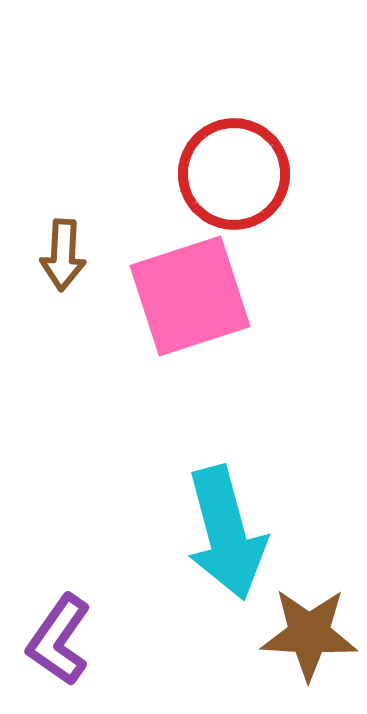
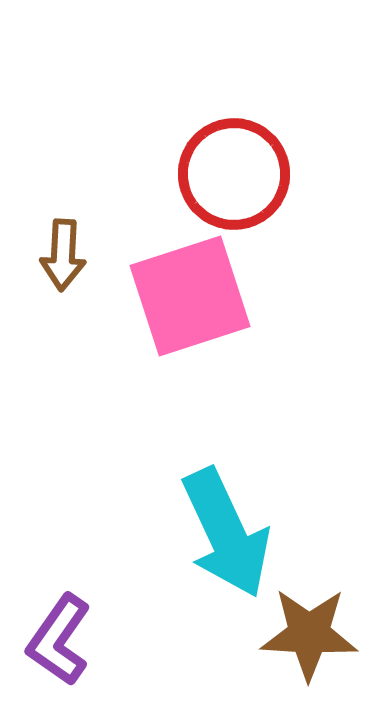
cyan arrow: rotated 10 degrees counterclockwise
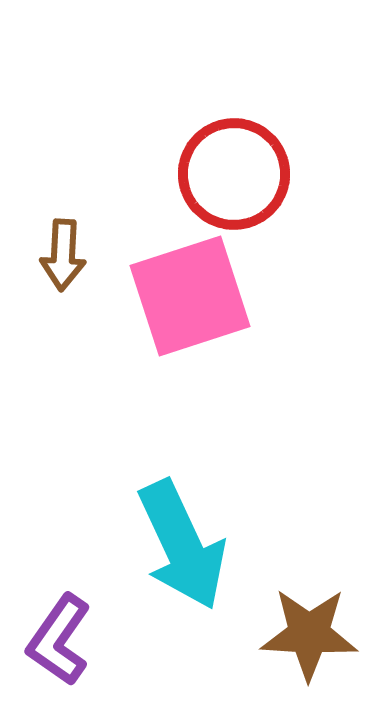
cyan arrow: moved 44 px left, 12 px down
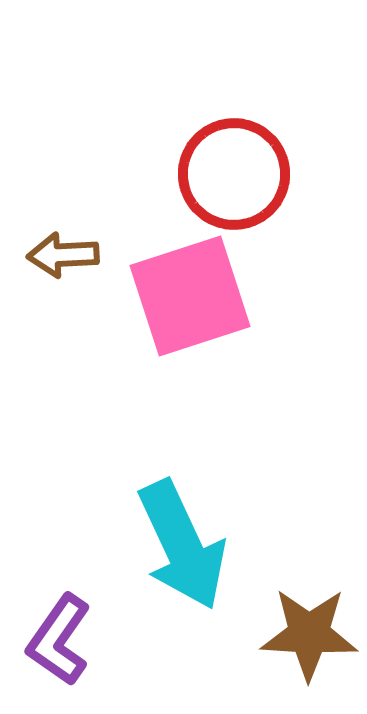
brown arrow: rotated 84 degrees clockwise
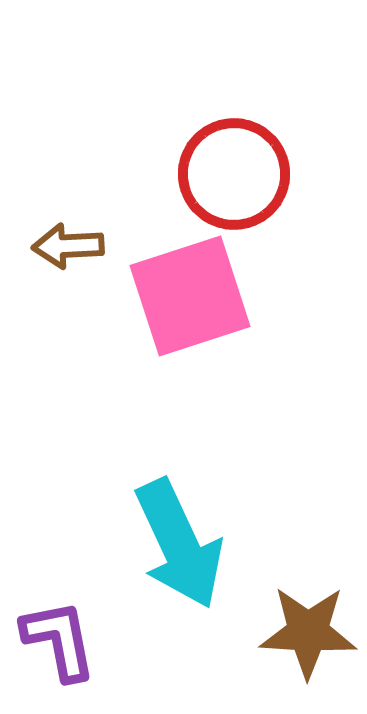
brown arrow: moved 5 px right, 9 px up
cyan arrow: moved 3 px left, 1 px up
brown star: moved 1 px left, 2 px up
purple L-shape: rotated 134 degrees clockwise
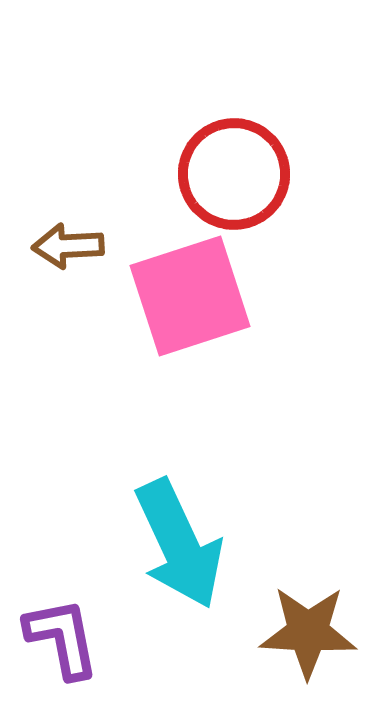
purple L-shape: moved 3 px right, 2 px up
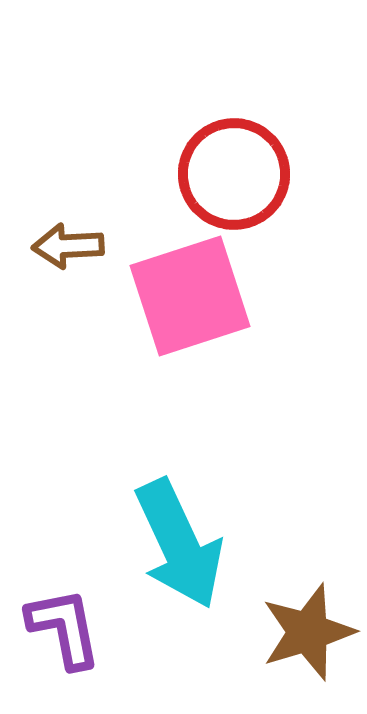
brown star: rotated 20 degrees counterclockwise
purple L-shape: moved 2 px right, 10 px up
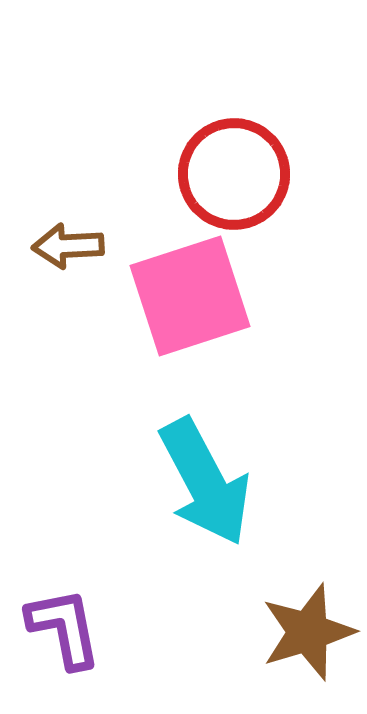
cyan arrow: moved 26 px right, 62 px up; rotated 3 degrees counterclockwise
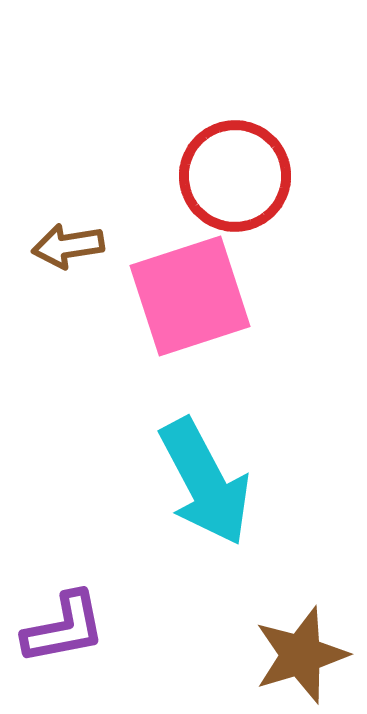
red circle: moved 1 px right, 2 px down
brown arrow: rotated 6 degrees counterclockwise
purple L-shape: rotated 90 degrees clockwise
brown star: moved 7 px left, 23 px down
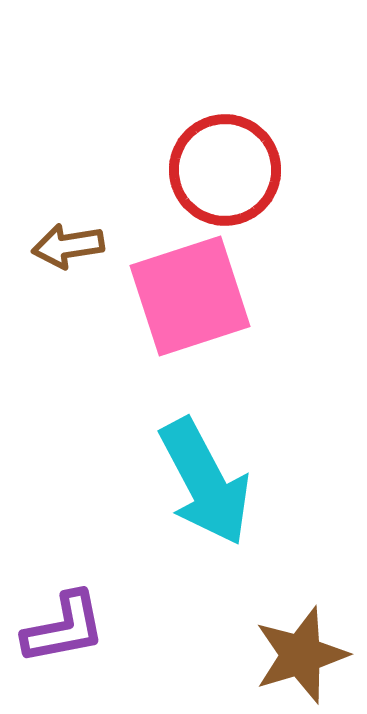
red circle: moved 10 px left, 6 px up
